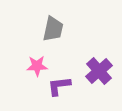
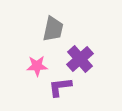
purple cross: moved 19 px left, 12 px up
purple L-shape: moved 1 px right, 1 px down
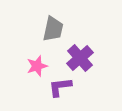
purple cross: moved 1 px up
pink star: rotated 15 degrees counterclockwise
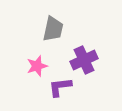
purple cross: moved 4 px right, 2 px down; rotated 16 degrees clockwise
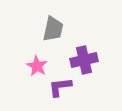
purple cross: rotated 12 degrees clockwise
pink star: rotated 25 degrees counterclockwise
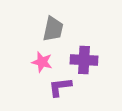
purple cross: rotated 16 degrees clockwise
pink star: moved 5 px right, 4 px up; rotated 15 degrees counterclockwise
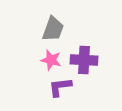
gray trapezoid: rotated 8 degrees clockwise
pink star: moved 9 px right, 2 px up
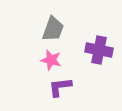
purple cross: moved 15 px right, 10 px up; rotated 8 degrees clockwise
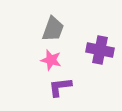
purple cross: moved 1 px right
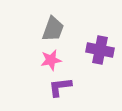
pink star: rotated 25 degrees counterclockwise
